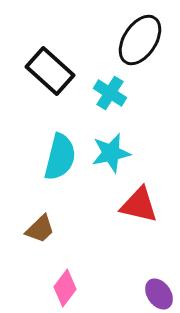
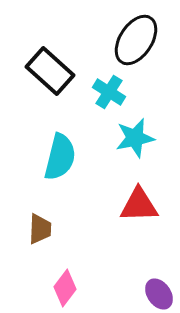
black ellipse: moved 4 px left
cyan cross: moved 1 px left, 1 px up
cyan star: moved 24 px right, 15 px up
red triangle: rotated 15 degrees counterclockwise
brown trapezoid: rotated 44 degrees counterclockwise
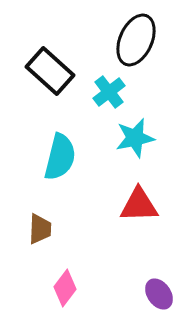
black ellipse: rotated 9 degrees counterclockwise
cyan cross: rotated 20 degrees clockwise
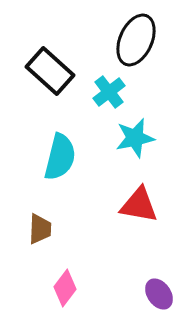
red triangle: rotated 12 degrees clockwise
